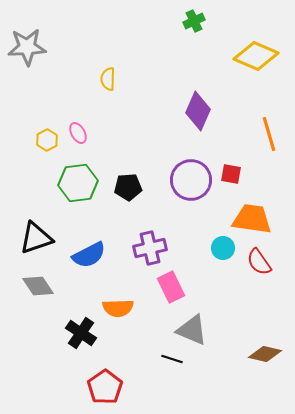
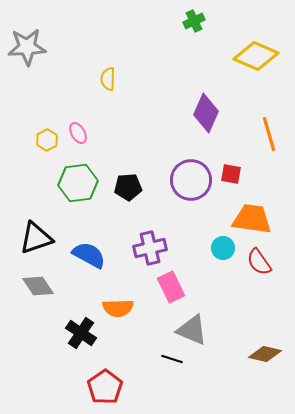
purple diamond: moved 8 px right, 2 px down
blue semicircle: rotated 124 degrees counterclockwise
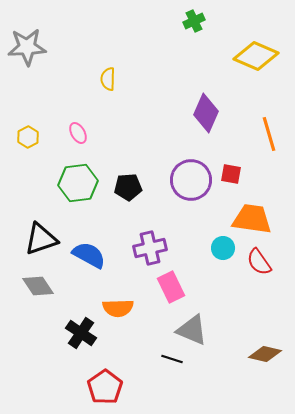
yellow hexagon: moved 19 px left, 3 px up
black triangle: moved 5 px right, 1 px down
